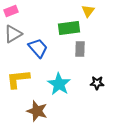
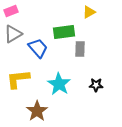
yellow triangle: moved 1 px right, 1 px down; rotated 24 degrees clockwise
green rectangle: moved 5 px left, 4 px down
black star: moved 1 px left, 2 px down
brown star: rotated 20 degrees clockwise
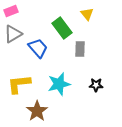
yellow triangle: moved 2 px left, 2 px down; rotated 40 degrees counterclockwise
green rectangle: moved 2 px left, 4 px up; rotated 60 degrees clockwise
yellow L-shape: moved 1 px right, 5 px down
cyan star: rotated 25 degrees clockwise
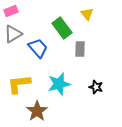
black star: moved 2 px down; rotated 16 degrees clockwise
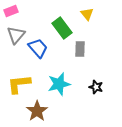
gray triangle: moved 3 px right, 1 px down; rotated 18 degrees counterclockwise
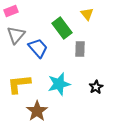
black star: rotated 24 degrees clockwise
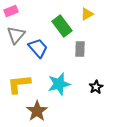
yellow triangle: rotated 40 degrees clockwise
green rectangle: moved 2 px up
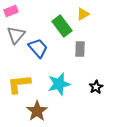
yellow triangle: moved 4 px left
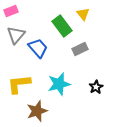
yellow triangle: rotated 40 degrees counterclockwise
gray rectangle: rotated 63 degrees clockwise
brown star: rotated 15 degrees clockwise
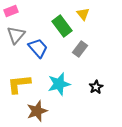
gray rectangle: rotated 28 degrees counterclockwise
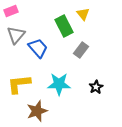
green rectangle: moved 2 px right; rotated 10 degrees clockwise
gray rectangle: moved 1 px right, 1 px down
cyan star: rotated 15 degrees clockwise
